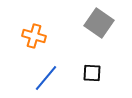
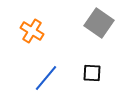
orange cross: moved 2 px left, 5 px up; rotated 15 degrees clockwise
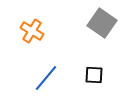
gray square: moved 3 px right
black square: moved 2 px right, 2 px down
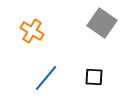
black square: moved 2 px down
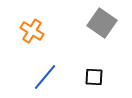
blue line: moved 1 px left, 1 px up
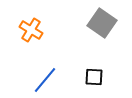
orange cross: moved 1 px left, 1 px up
blue line: moved 3 px down
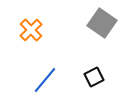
orange cross: rotated 15 degrees clockwise
black square: rotated 30 degrees counterclockwise
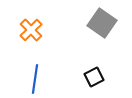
blue line: moved 10 px left, 1 px up; rotated 32 degrees counterclockwise
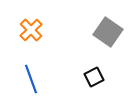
gray square: moved 6 px right, 9 px down
blue line: moved 4 px left; rotated 28 degrees counterclockwise
